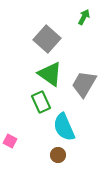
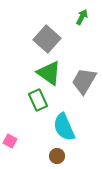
green arrow: moved 2 px left
green triangle: moved 1 px left, 1 px up
gray trapezoid: moved 3 px up
green rectangle: moved 3 px left, 2 px up
brown circle: moved 1 px left, 1 px down
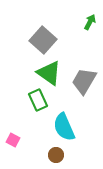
green arrow: moved 8 px right, 5 px down
gray square: moved 4 px left, 1 px down
pink square: moved 3 px right, 1 px up
brown circle: moved 1 px left, 1 px up
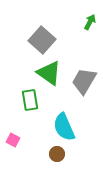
gray square: moved 1 px left
green rectangle: moved 8 px left; rotated 15 degrees clockwise
brown circle: moved 1 px right, 1 px up
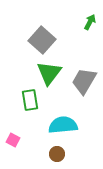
green triangle: rotated 32 degrees clockwise
cyan semicircle: moved 1 px left, 2 px up; rotated 108 degrees clockwise
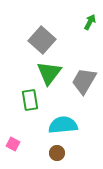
pink square: moved 4 px down
brown circle: moved 1 px up
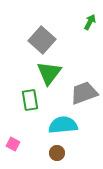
gray trapezoid: moved 12 px down; rotated 40 degrees clockwise
